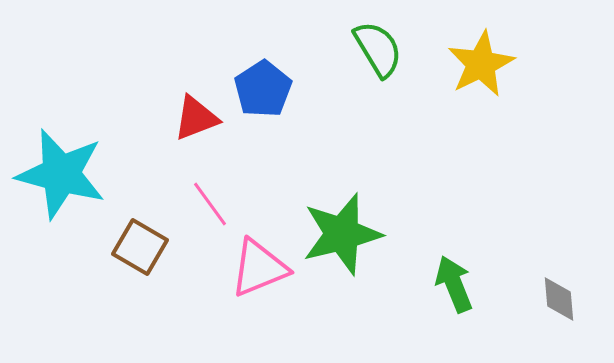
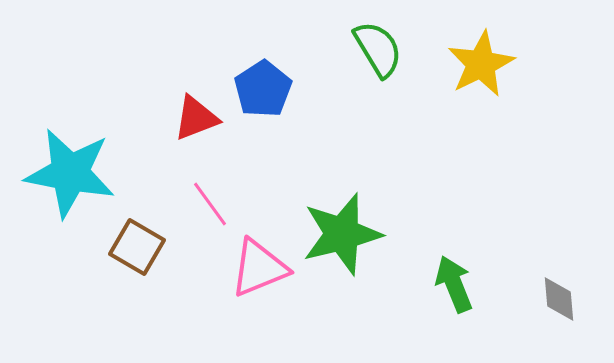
cyan star: moved 9 px right, 1 px up; rotated 4 degrees counterclockwise
brown square: moved 3 px left
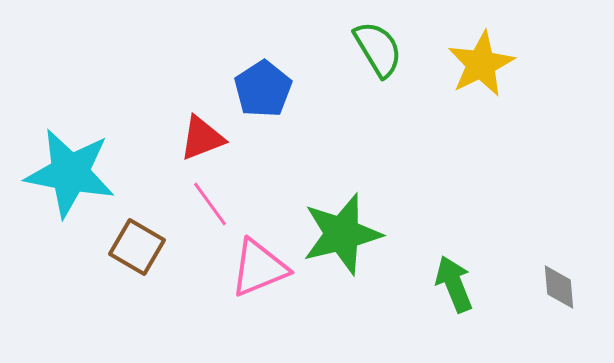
red triangle: moved 6 px right, 20 px down
gray diamond: moved 12 px up
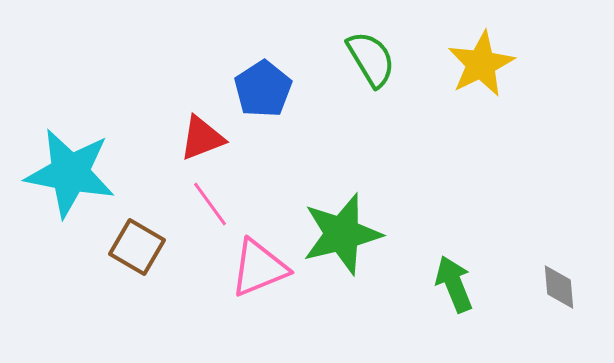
green semicircle: moved 7 px left, 10 px down
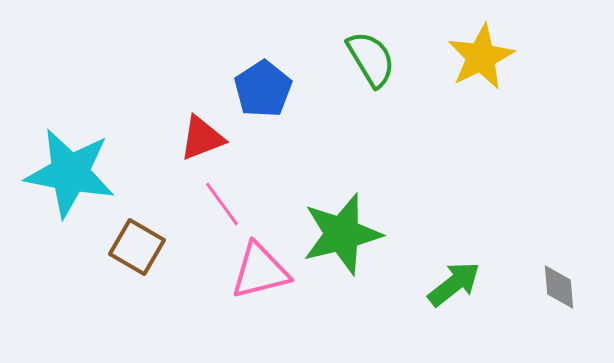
yellow star: moved 7 px up
pink line: moved 12 px right
pink triangle: moved 1 px right, 3 px down; rotated 8 degrees clockwise
green arrow: rotated 74 degrees clockwise
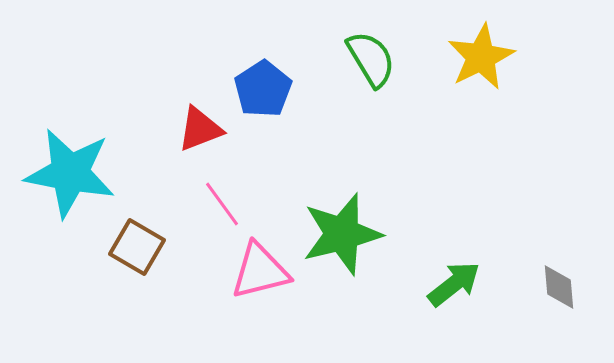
red triangle: moved 2 px left, 9 px up
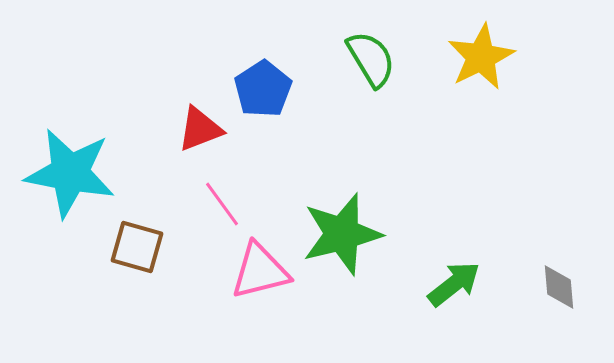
brown square: rotated 14 degrees counterclockwise
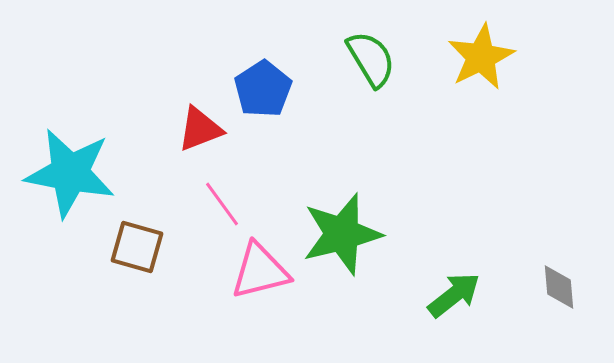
green arrow: moved 11 px down
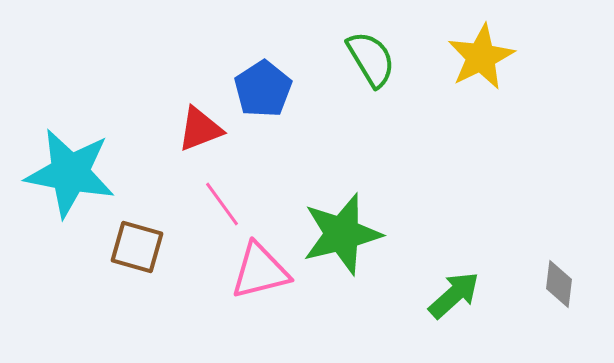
gray diamond: moved 3 px up; rotated 12 degrees clockwise
green arrow: rotated 4 degrees counterclockwise
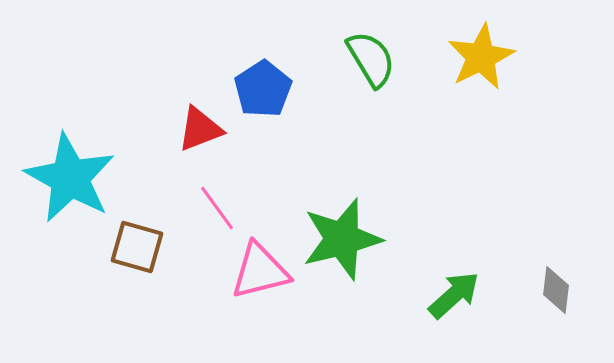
cyan star: moved 5 px down; rotated 18 degrees clockwise
pink line: moved 5 px left, 4 px down
green star: moved 5 px down
gray diamond: moved 3 px left, 6 px down
